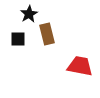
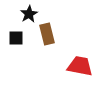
black square: moved 2 px left, 1 px up
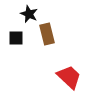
black star: rotated 18 degrees counterclockwise
red trapezoid: moved 11 px left, 11 px down; rotated 32 degrees clockwise
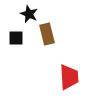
red trapezoid: rotated 44 degrees clockwise
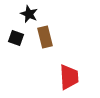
brown rectangle: moved 2 px left, 3 px down
black square: rotated 21 degrees clockwise
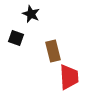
black star: moved 2 px right
brown rectangle: moved 8 px right, 14 px down
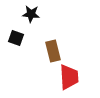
black star: rotated 18 degrees counterclockwise
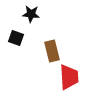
brown rectangle: moved 1 px left
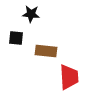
black square: rotated 14 degrees counterclockwise
brown rectangle: moved 6 px left; rotated 70 degrees counterclockwise
